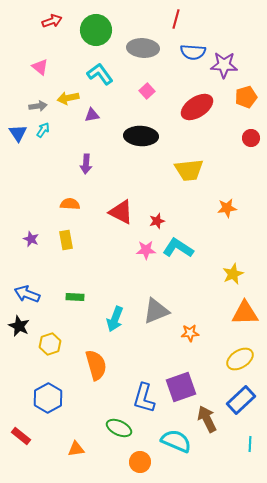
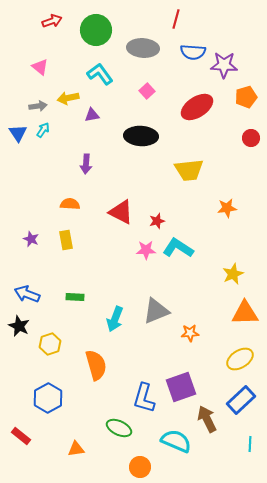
orange circle at (140, 462): moved 5 px down
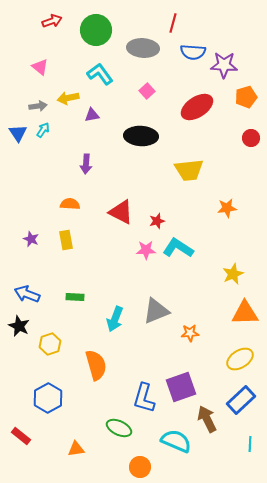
red line at (176, 19): moved 3 px left, 4 px down
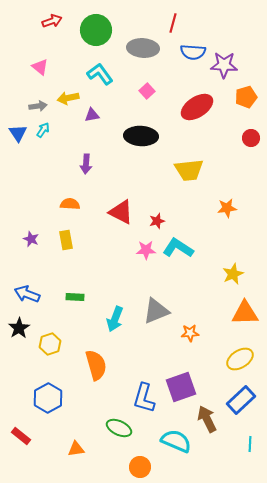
black star at (19, 326): moved 2 px down; rotated 15 degrees clockwise
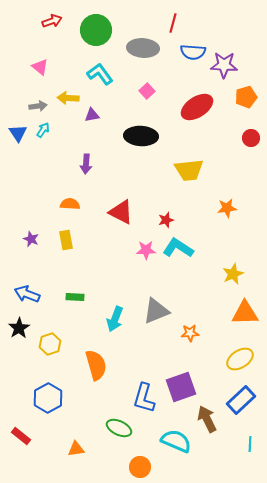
yellow arrow at (68, 98): rotated 15 degrees clockwise
red star at (157, 221): moved 9 px right, 1 px up
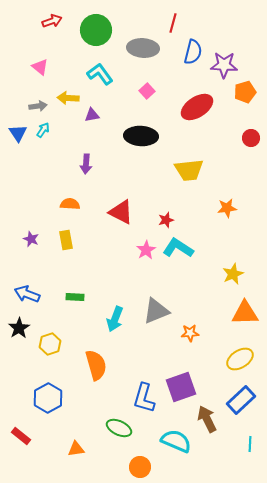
blue semicircle at (193, 52): rotated 80 degrees counterclockwise
orange pentagon at (246, 97): moved 1 px left, 5 px up
pink star at (146, 250): rotated 30 degrees counterclockwise
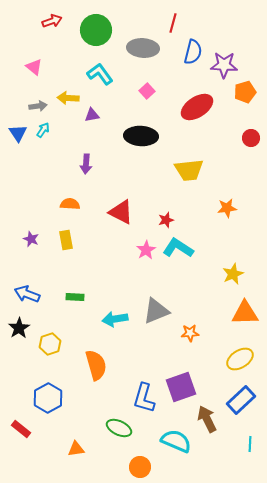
pink triangle at (40, 67): moved 6 px left
cyan arrow at (115, 319): rotated 60 degrees clockwise
red rectangle at (21, 436): moved 7 px up
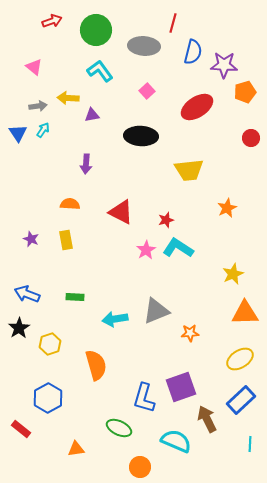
gray ellipse at (143, 48): moved 1 px right, 2 px up
cyan L-shape at (100, 74): moved 3 px up
orange star at (227, 208): rotated 18 degrees counterclockwise
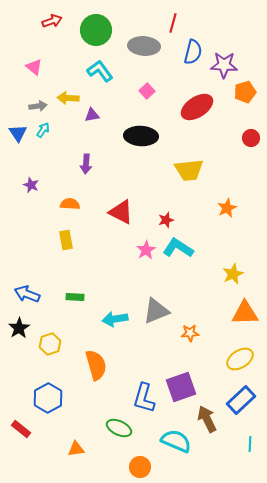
purple star at (31, 239): moved 54 px up
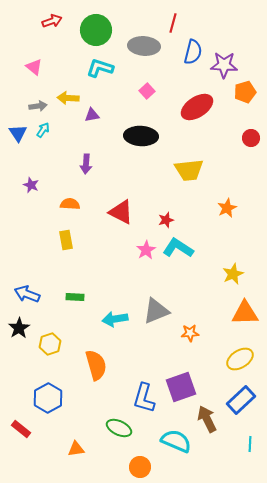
cyan L-shape at (100, 71): moved 3 px up; rotated 36 degrees counterclockwise
